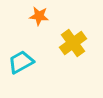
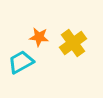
orange star: moved 21 px down
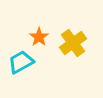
orange star: rotated 30 degrees clockwise
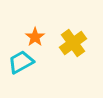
orange star: moved 4 px left
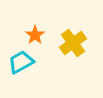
orange star: moved 2 px up
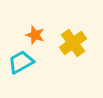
orange star: rotated 18 degrees counterclockwise
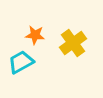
orange star: rotated 12 degrees counterclockwise
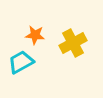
yellow cross: rotated 8 degrees clockwise
